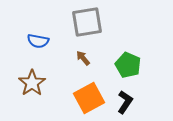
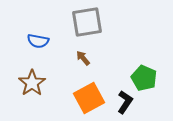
green pentagon: moved 16 px right, 13 px down
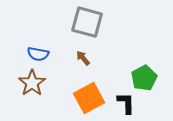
gray square: rotated 24 degrees clockwise
blue semicircle: moved 13 px down
green pentagon: rotated 20 degrees clockwise
black L-shape: moved 1 px right, 1 px down; rotated 35 degrees counterclockwise
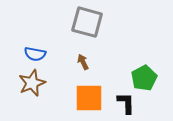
blue semicircle: moved 3 px left
brown arrow: moved 4 px down; rotated 14 degrees clockwise
brown star: rotated 12 degrees clockwise
orange square: rotated 28 degrees clockwise
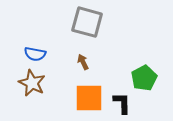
brown star: rotated 24 degrees counterclockwise
black L-shape: moved 4 px left
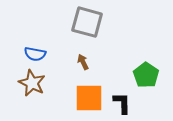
green pentagon: moved 2 px right, 3 px up; rotated 10 degrees counterclockwise
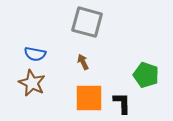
green pentagon: rotated 15 degrees counterclockwise
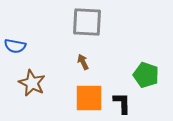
gray square: rotated 12 degrees counterclockwise
blue semicircle: moved 20 px left, 8 px up
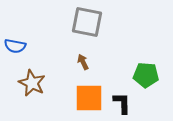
gray square: rotated 8 degrees clockwise
green pentagon: rotated 15 degrees counterclockwise
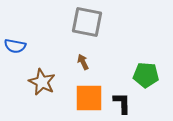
brown star: moved 10 px right, 1 px up
